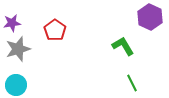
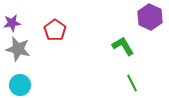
gray star: rotated 30 degrees clockwise
cyan circle: moved 4 px right
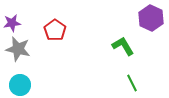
purple hexagon: moved 1 px right, 1 px down
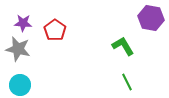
purple hexagon: rotated 15 degrees counterclockwise
purple star: moved 11 px right; rotated 12 degrees clockwise
green line: moved 5 px left, 1 px up
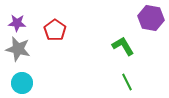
purple star: moved 6 px left
cyan circle: moved 2 px right, 2 px up
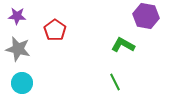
purple hexagon: moved 5 px left, 2 px up
purple star: moved 7 px up
green L-shape: moved 1 px up; rotated 30 degrees counterclockwise
green line: moved 12 px left
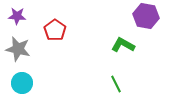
green line: moved 1 px right, 2 px down
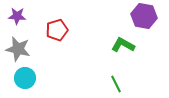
purple hexagon: moved 2 px left
red pentagon: moved 2 px right; rotated 20 degrees clockwise
cyan circle: moved 3 px right, 5 px up
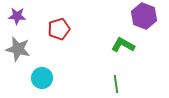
purple hexagon: rotated 10 degrees clockwise
red pentagon: moved 2 px right, 1 px up
cyan circle: moved 17 px right
green line: rotated 18 degrees clockwise
